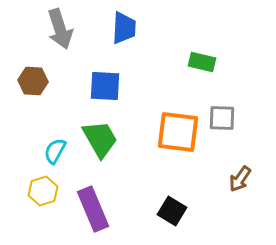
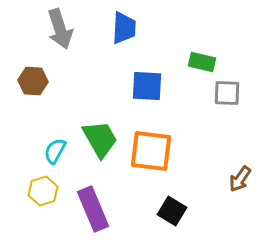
blue square: moved 42 px right
gray square: moved 5 px right, 25 px up
orange square: moved 27 px left, 19 px down
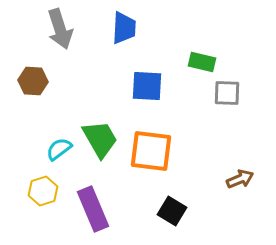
cyan semicircle: moved 4 px right, 2 px up; rotated 24 degrees clockwise
brown arrow: rotated 148 degrees counterclockwise
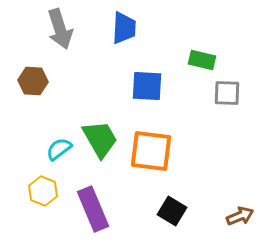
green rectangle: moved 2 px up
brown arrow: moved 37 px down
yellow hexagon: rotated 20 degrees counterclockwise
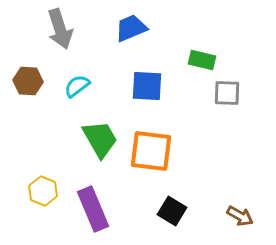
blue trapezoid: moved 7 px right; rotated 116 degrees counterclockwise
brown hexagon: moved 5 px left
cyan semicircle: moved 18 px right, 63 px up
brown arrow: rotated 52 degrees clockwise
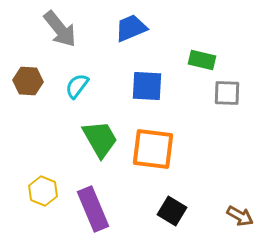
gray arrow: rotated 21 degrees counterclockwise
cyan semicircle: rotated 16 degrees counterclockwise
orange square: moved 2 px right, 2 px up
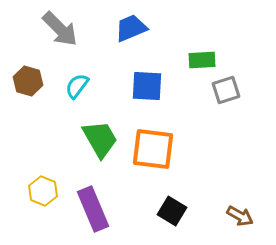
gray arrow: rotated 6 degrees counterclockwise
green rectangle: rotated 16 degrees counterclockwise
brown hexagon: rotated 12 degrees clockwise
gray square: moved 1 px left, 3 px up; rotated 20 degrees counterclockwise
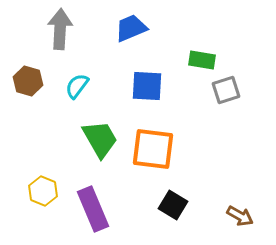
gray arrow: rotated 132 degrees counterclockwise
green rectangle: rotated 12 degrees clockwise
black square: moved 1 px right, 6 px up
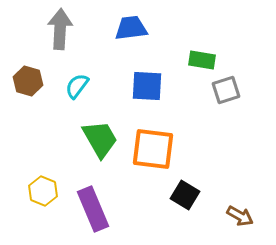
blue trapezoid: rotated 16 degrees clockwise
black square: moved 12 px right, 10 px up
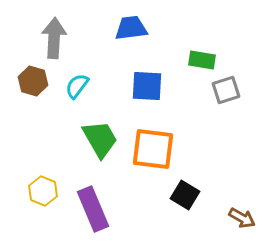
gray arrow: moved 6 px left, 9 px down
brown hexagon: moved 5 px right
brown arrow: moved 2 px right, 2 px down
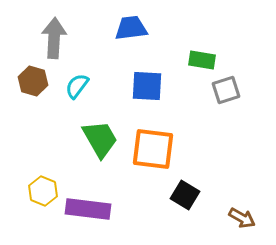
purple rectangle: moved 5 px left; rotated 60 degrees counterclockwise
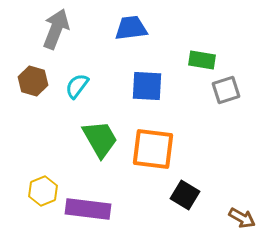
gray arrow: moved 2 px right, 9 px up; rotated 18 degrees clockwise
yellow hexagon: rotated 16 degrees clockwise
